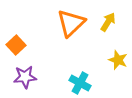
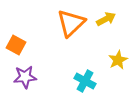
yellow arrow: moved 2 px left, 3 px up; rotated 30 degrees clockwise
orange square: rotated 18 degrees counterclockwise
yellow star: rotated 24 degrees clockwise
cyan cross: moved 5 px right, 2 px up
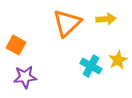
yellow arrow: rotated 24 degrees clockwise
orange triangle: moved 4 px left
cyan cross: moved 6 px right, 15 px up
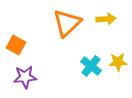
yellow star: moved 2 px down; rotated 24 degrees clockwise
cyan cross: rotated 10 degrees clockwise
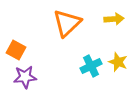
yellow arrow: moved 8 px right
orange square: moved 5 px down
yellow star: rotated 24 degrees clockwise
cyan cross: rotated 25 degrees clockwise
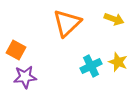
yellow arrow: rotated 24 degrees clockwise
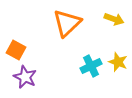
purple star: rotated 30 degrees clockwise
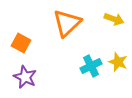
orange square: moved 5 px right, 7 px up
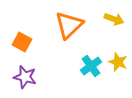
orange triangle: moved 2 px right, 2 px down
orange square: moved 1 px right, 1 px up
cyan cross: rotated 10 degrees counterclockwise
purple star: rotated 10 degrees counterclockwise
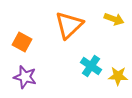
yellow star: moved 14 px down; rotated 18 degrees counterclockwise
cyan cross: rotated 20 degrees counterclockwise
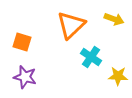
orange triangle: moved 2 px right
orange square: rotated 12 degrees counterclockwise
cyan cross: moved 9 px up
